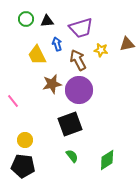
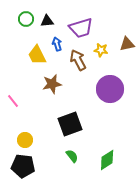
purple circle: moved 31 px right, 1 px up
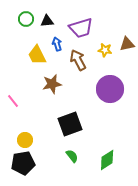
yellow star: moved 4 px right
black pentagon: moved 3 px up; rotated 15 degrees counterclockwise
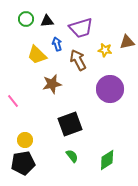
brown triangle: moved 2 px up
yellow trapezoid: rotated 20 degrees counterclockwise
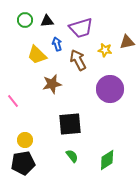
green circle: moved 1 px left, 1 px down
black square: rotated 15 degrees clockwise
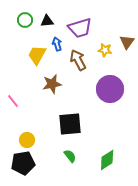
purple trapezoid: moved 1 px left
brown triangle: rotated 42 degrees counterclockwise
yellow trapezoid: rotated 75 degrees clockwise
yellow circle: moved 2 px right
green semicircle: moved 2 px left
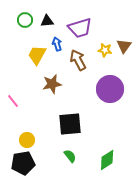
brown triangle: moved 3 px left, 4 px down
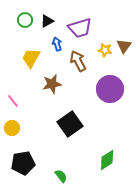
black triangle: rotated 24 degrees counterclockwise
yellow trapezoid: moved 6 px left, 3 px down
brown arrow: moved 1 px down
black square: rotated 30 degrees counterclockwise
yellow circle: moved 15 px left, 12 px up
green semicircle: moved 9 px left, 20 px down
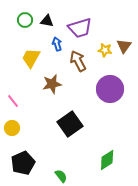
black triangle: rotated 40 degrees clockwise
black pentagon: rotated 15 degrees counterclockwise
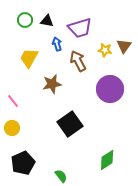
yellow trapezoid: moved 2 px left
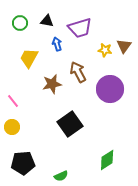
green circle: moved 5 px left, 3 px down
brown arrow: moved 11 px down
yellow circle: moved 1 px up
black pentagon: rotated 20 degrees clockwise
green semicircle: rotated 104 degrees clockwise
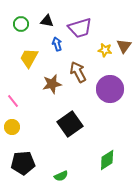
green circle: moved 1 px right, 1 px down
